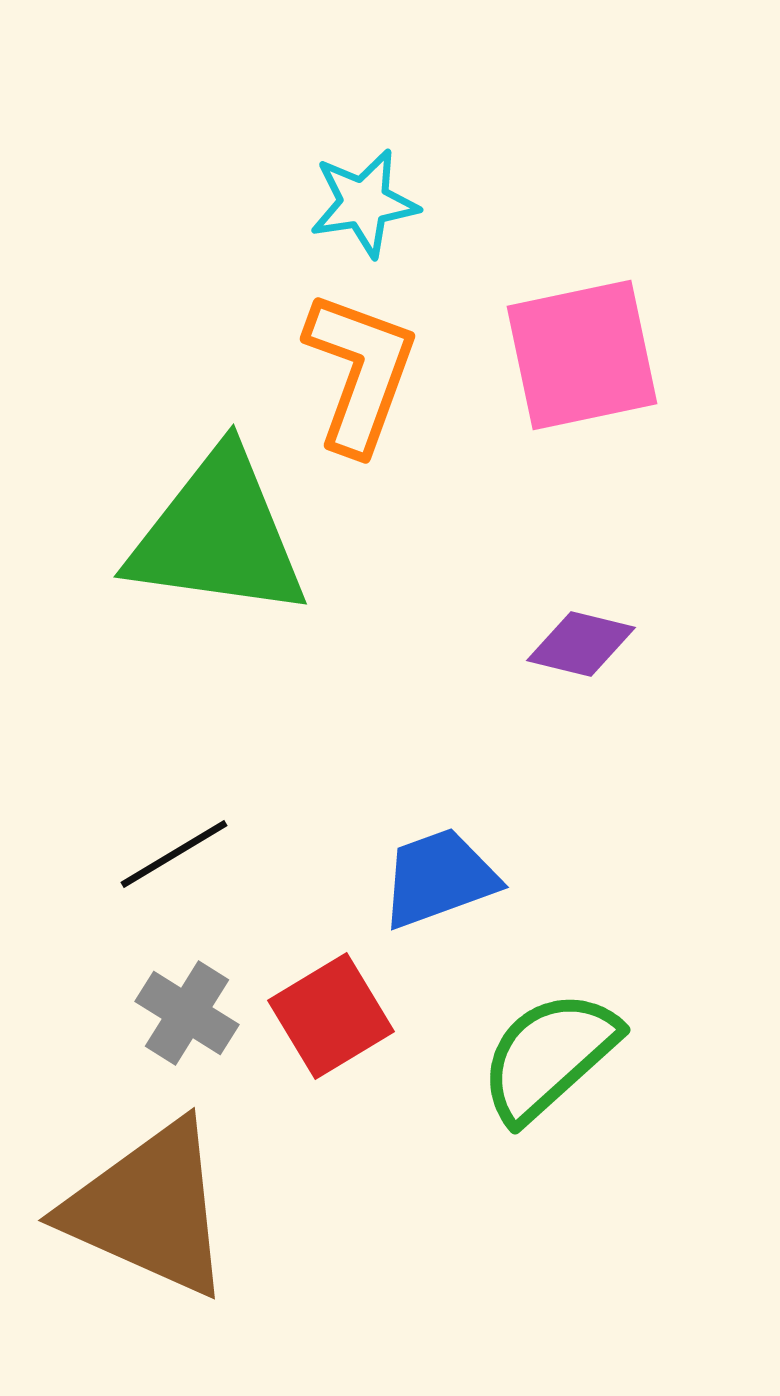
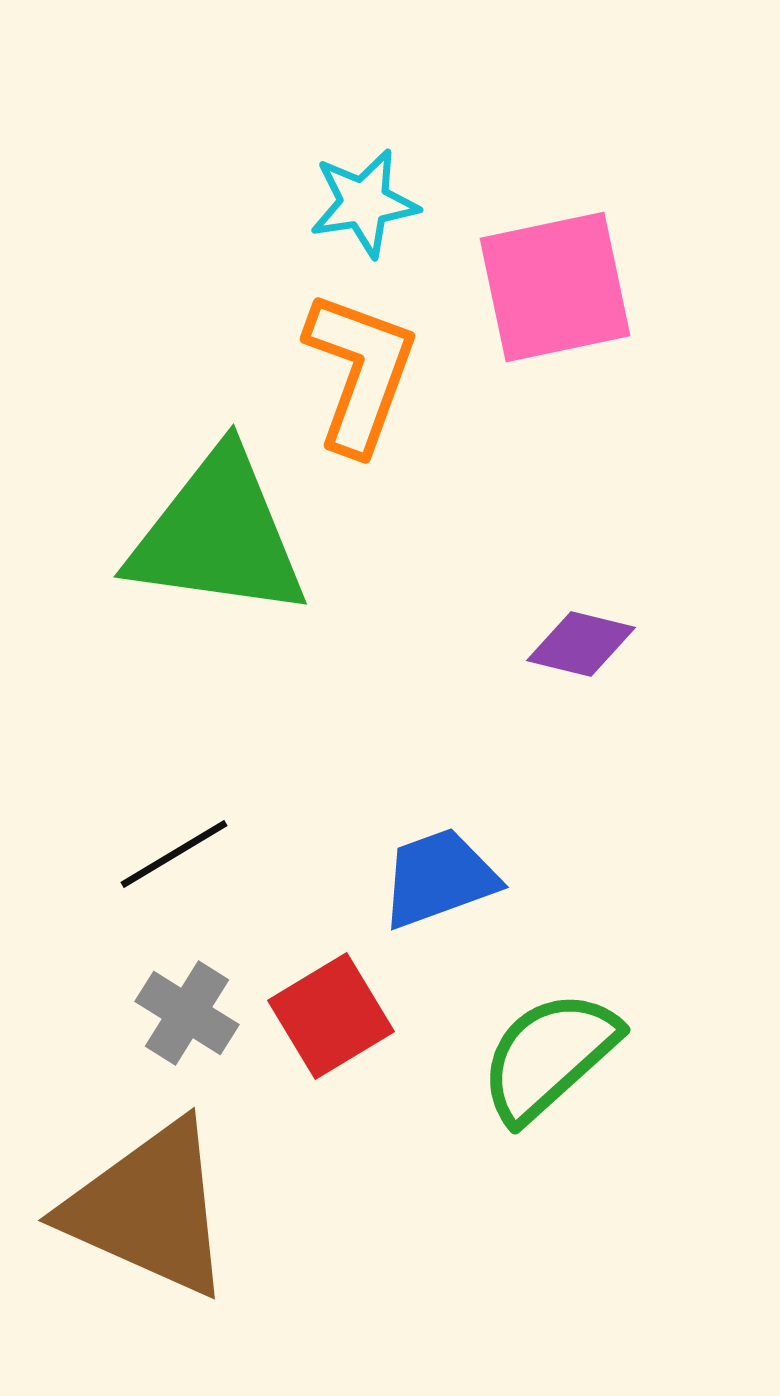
pink square: moved 27 px left, 68 px up
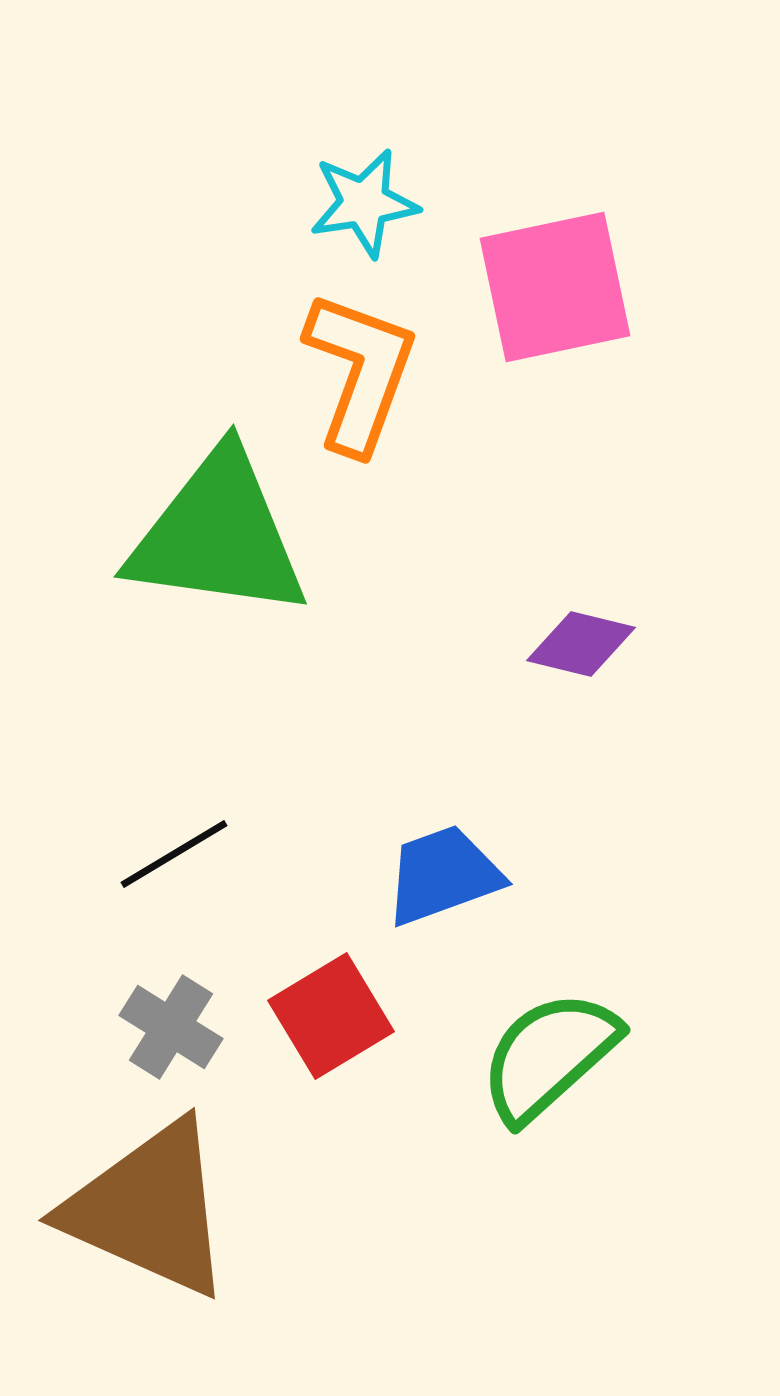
blue trapezoid: moved 4 px right, 3 px up
gray cross: moved 16 px left, 14 px down
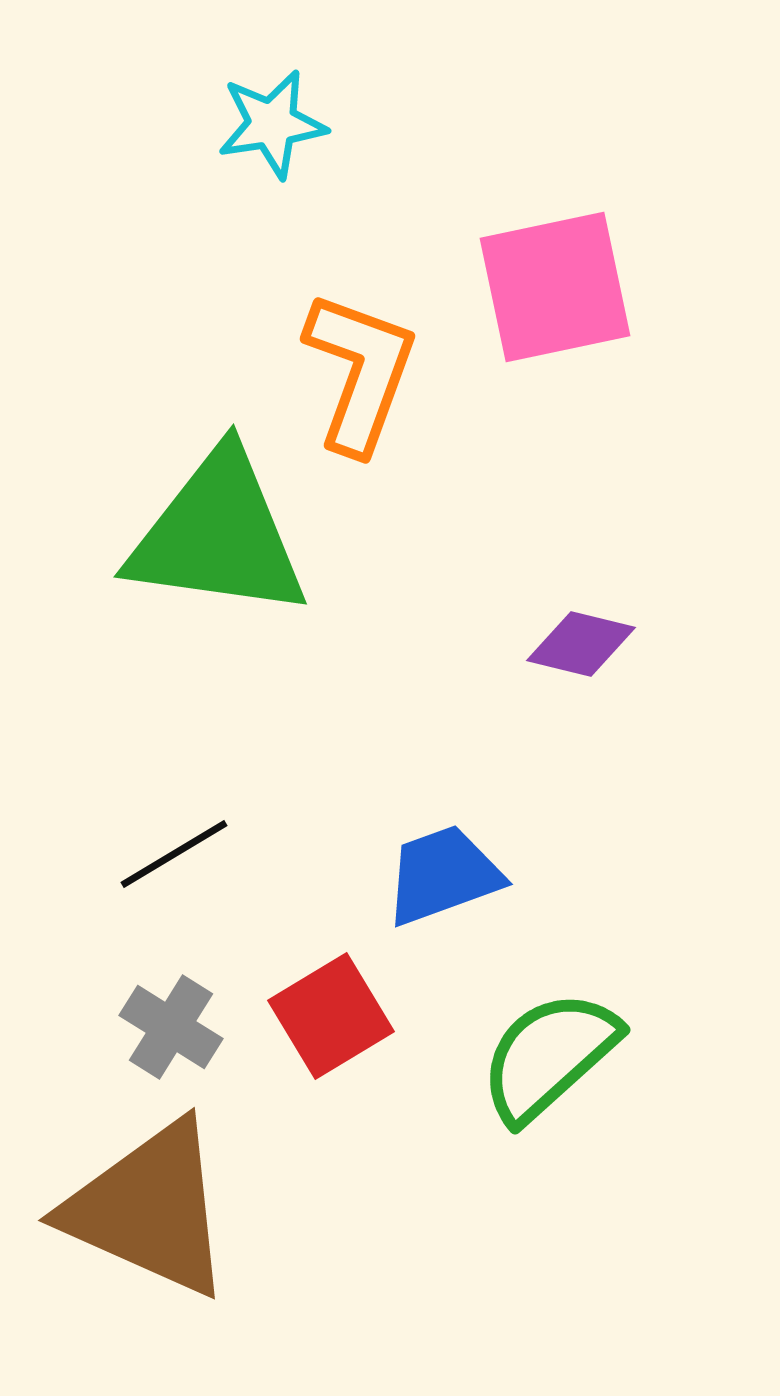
cyan star: moved 92 px left, 79 px up
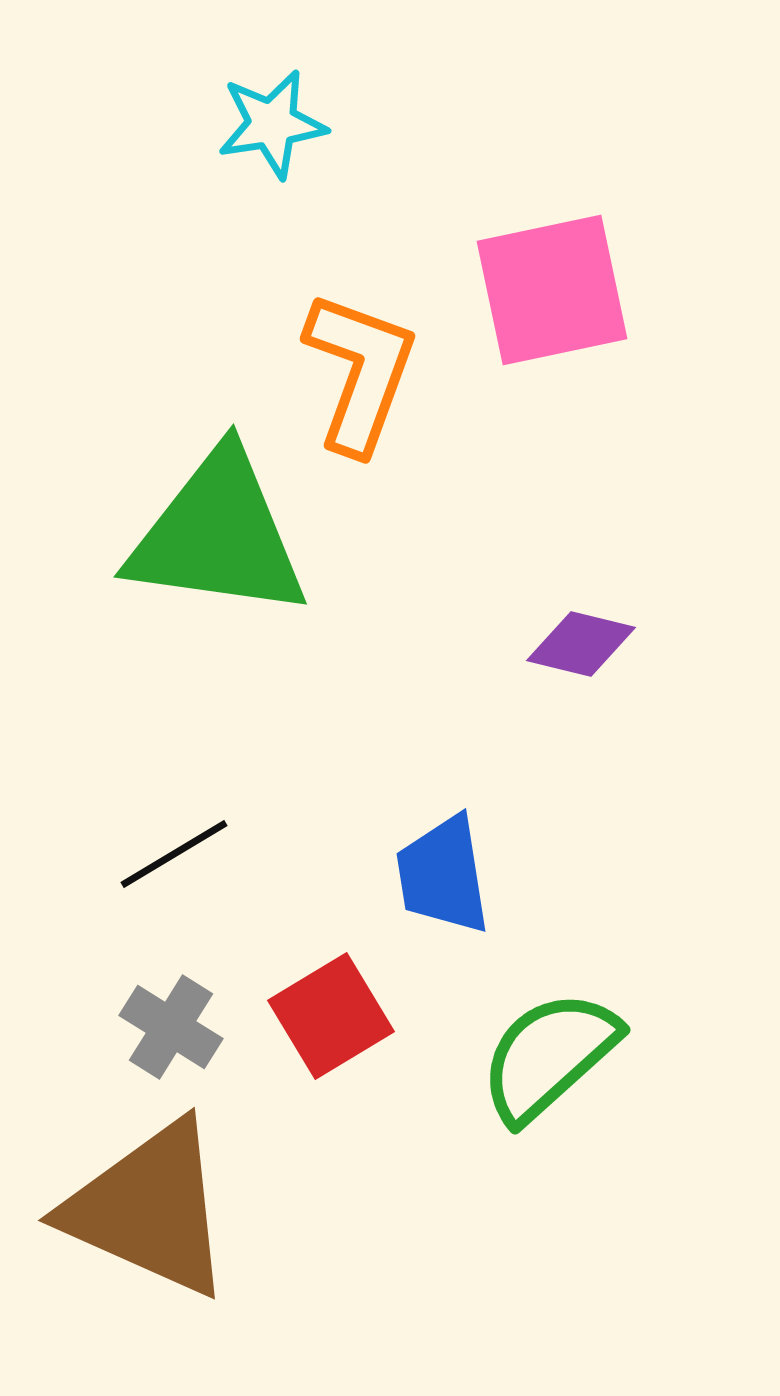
pink square: moved 3 px left, 3 px down
blue trapezoid: rotated 79 degrees counterclockwise
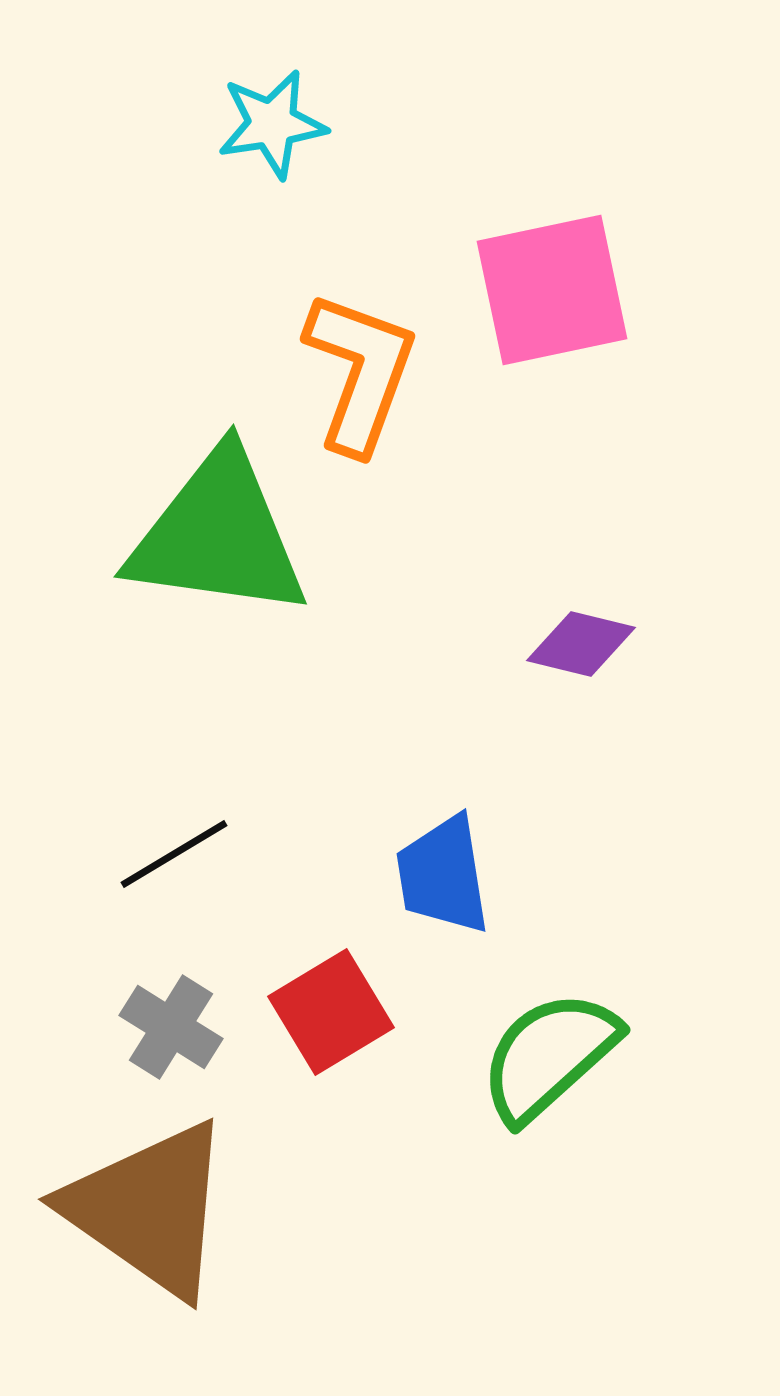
red square: moved 4 px up
brown triangle: rotated 11 degrees clockwise
